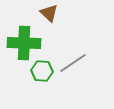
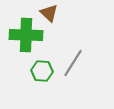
green cross: moved 2 px right, 8 px up
gray line: rotated 24 degrees counterclockwise
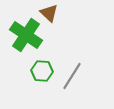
green cross: rotated 32 degrees clockwise
gray line: moved 1 px left, 13 px down
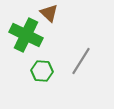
green cross: rotated 8 degrees counterclockwise
gray line: moved 9 px right, 15 px up
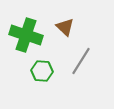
brown triangle: moved 16 px right, 14 px down
green cross: rotated 8 degrees counterclockwise
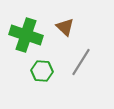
gray line: moved 1 px down
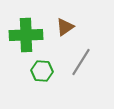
brown triangle: rotated 42 degrees clockwise
green cross: rotated 20 degrees counterclockwise
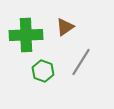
green hexagon: moved 1 px right; rotated 15 degrees clockwise
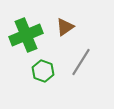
green cross: rotated 20 degrees counterclockwise
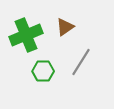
green hexagon: rotated 20 degrees counterclockwise
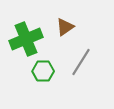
green cross: moved 4 px down
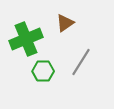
brown triangle: moved 4 px up
